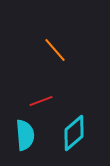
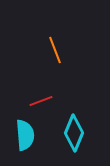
orange line: rotated 20 degrees clockwise
cyan diamond: rotated 27 degrees counterclockwise
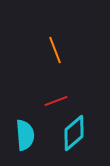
red line: moved 15 px right
cyan diamond: rotated 27 degrees clockwise
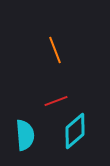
cyan diamond: moved 1 px right, 2 px up
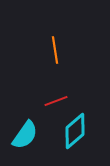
orange line: rotated 12 degrees clockwise
cyan semicircle: rotated 40 degrees clockwise
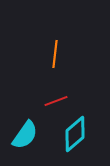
orange line: moved 4 px down; rotated 16 degrees clockwise
cyan diamond: moved 3 px down
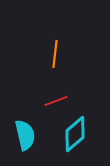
cyan semicircle: rotated 48 degrees counterclockwise
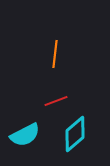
cyan semicircle: rotated 76 degrees clockwise
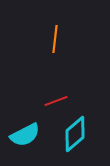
orange line: moved 15 px up
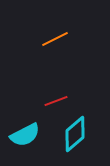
orange line: rotated 56 degrees clockwise
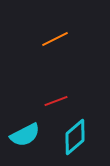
cyan diamond: moved 3 px down
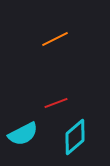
red line: moved 2 px down
cyan semicircle: moved 2 px left, 1 px up
